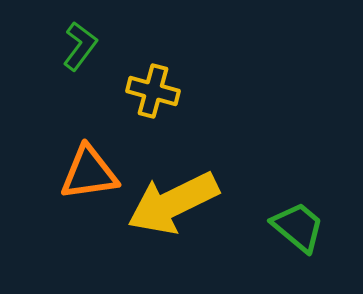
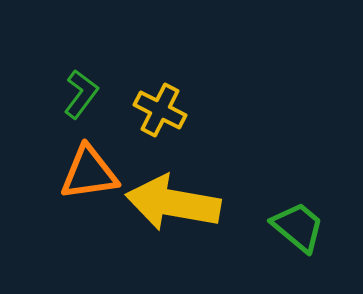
green L-shape: moved 1 px right, 48 px down
yellow cross: moved 7 px right, 19 px down; rotated 12 degrees clockwise
yellow arrow: rotated 36 degrees clockwise
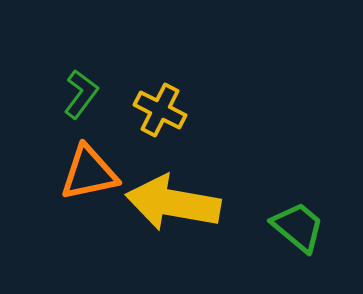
orange triangle: rotated 4 degrees counterclockwise
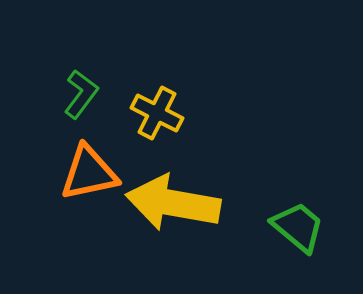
yellow cross: moved 3 px left, 3 px down
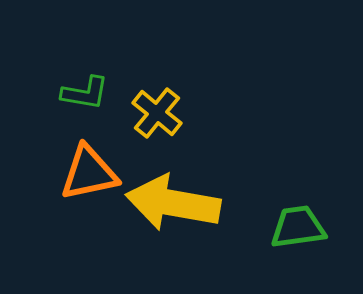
green L-shape: moved 4 px right, 1 px up; rotated 63 degrees clockwise
yellow cross: rotated 12 degrees clockwise
green trapezoid: rotated 48 degrees counterclockwise
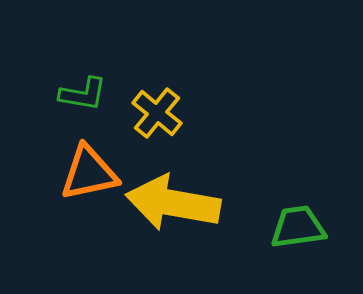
green L-shape: moved 2 px left, 1 px down
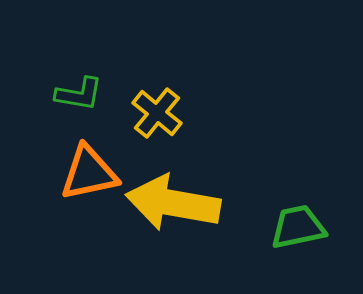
green L-shape: moved 4 px left
green trapezoid: rotated 4 degrees counterclockwise
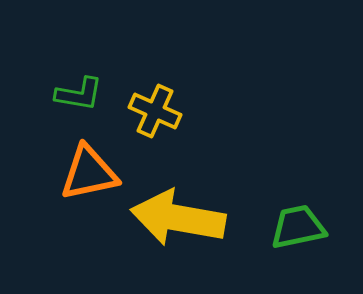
yellow cross: moved 2 px left, 2 px up; rotated 15 degrees counterclockwise
yellow arrow: moved 5 px right, 15 px down
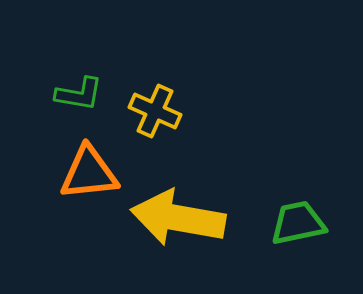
orange triangle: rotated 6 degrees clockwise
green trapezoid: moved 4 px up
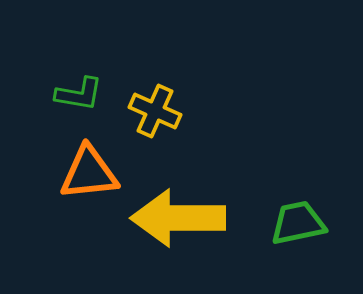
yellow arrow: rotated 10 degrees counterclockwise
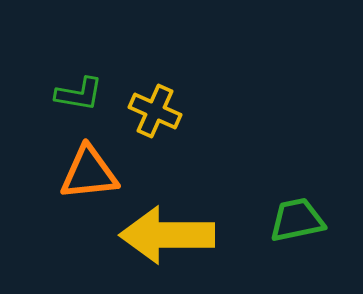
yellow arrow: moved 11 px left, 17 px down
green trapezoid: moved 1 px left, 3 px up
